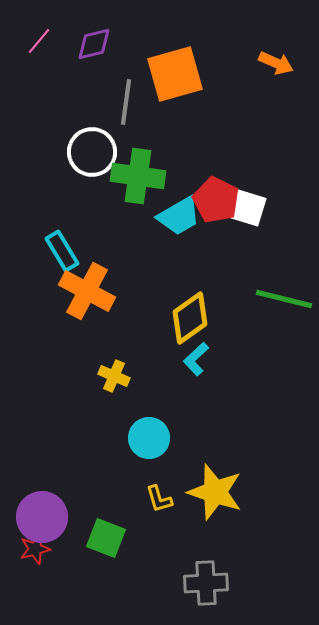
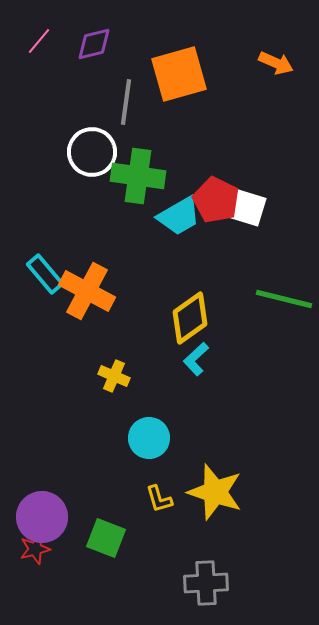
orange square: moved 4 px right
cyan rectangle: moved 17 px left, 23 px down; rotated 9 degrees counterclockwise
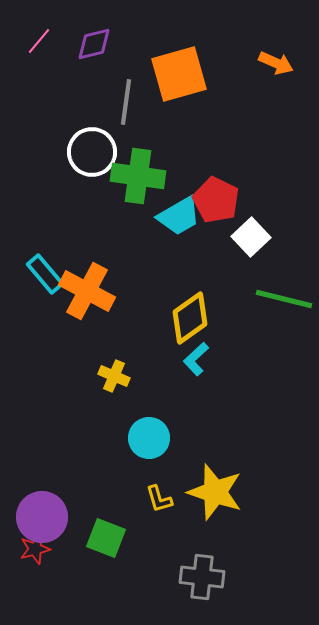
white square: moved 3 px right, 29 px down; rotated 30 degrees clockwise
gray cross: moved 4 px left, 6 px up; rotated 9 degrees clockwise
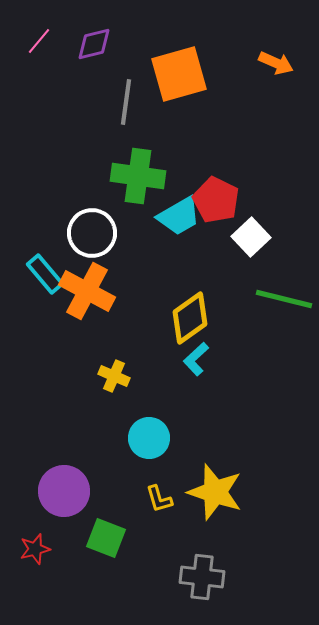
white circle: moved 81 px down
purple circle: moved 22 px right, 26 px up
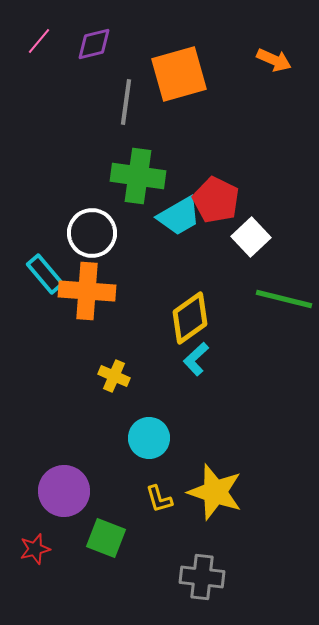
orange arrow: moved 2 px left, 3 px up
orange cross: rotated 24 degrees counterclockwise
